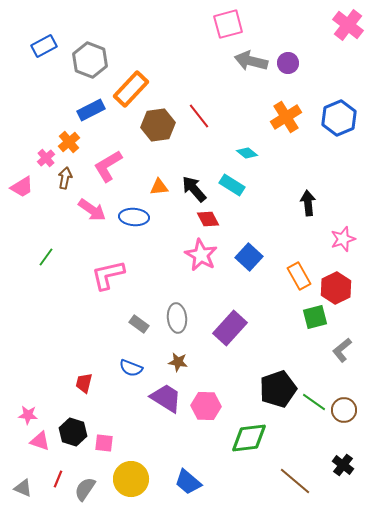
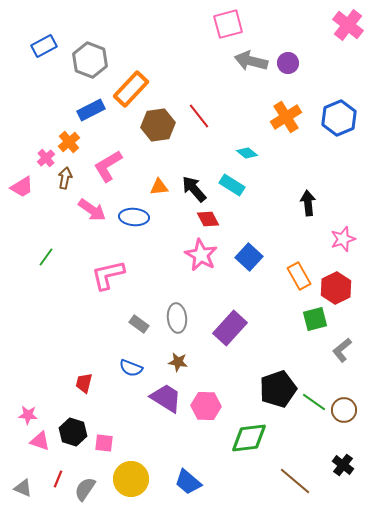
green square at (315, 317): moved 2 px down
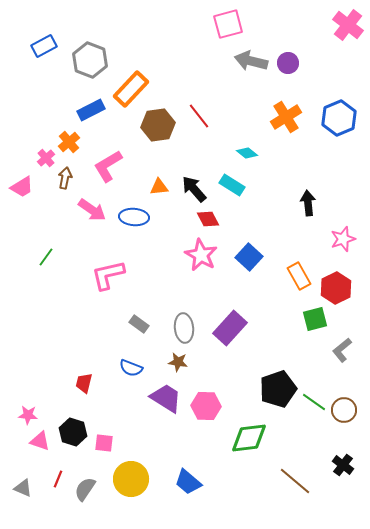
gray ellipse at (177, 318): moved 7 px right, 10 px down
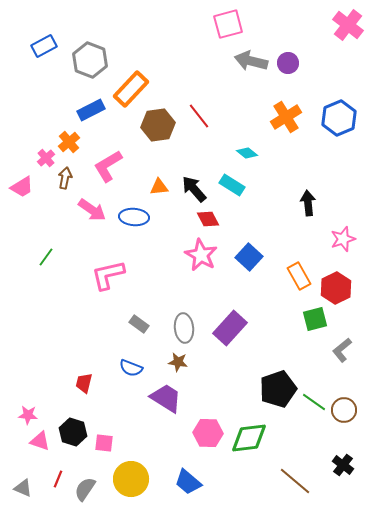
pink hexagon at (206, 406): moved 2 px right, 27 px down
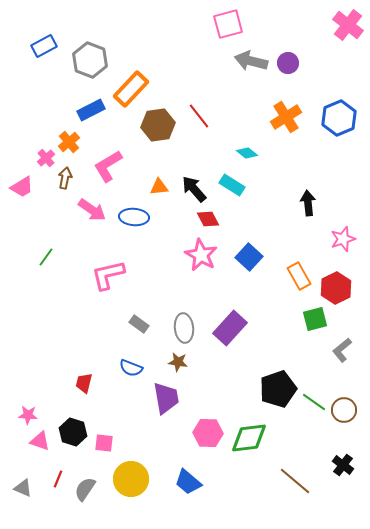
purple trapezoid at (166, 398): rotated 48 degrees clockwise
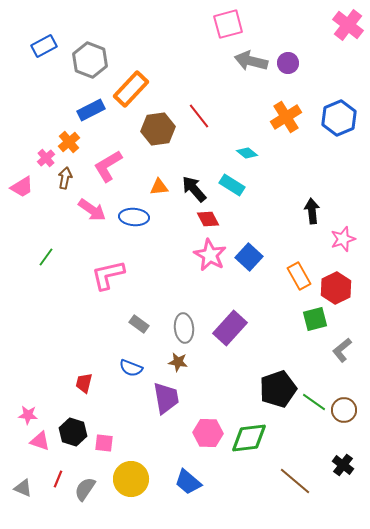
brown hexagon at (158, 125): moved 4 px down
black arrow at (308, 203): moved 4 px right, 8 px down
pink star at (201, 255): moved 9 px right
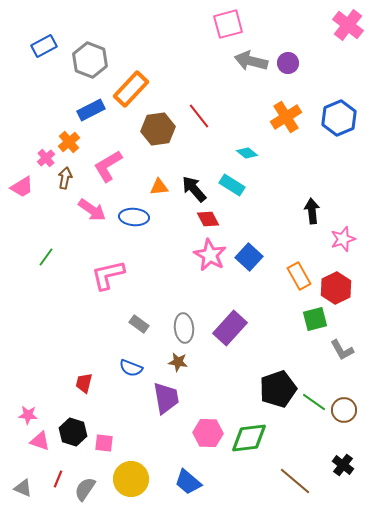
gray L-shape at (342, 350): rotated 80 degrees counterclockwise
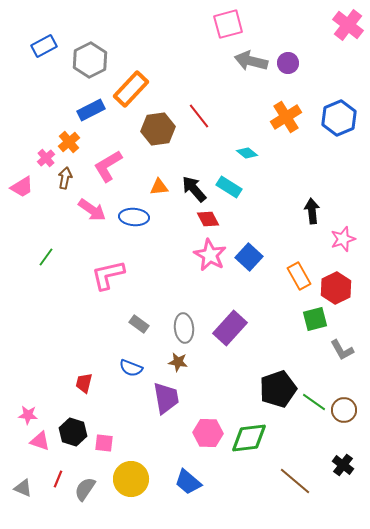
gray hexagon at (90, 60): rotated 12 degrees clockwise
cyan rectangle at (232, 185): moved 3 px left, 2 px down
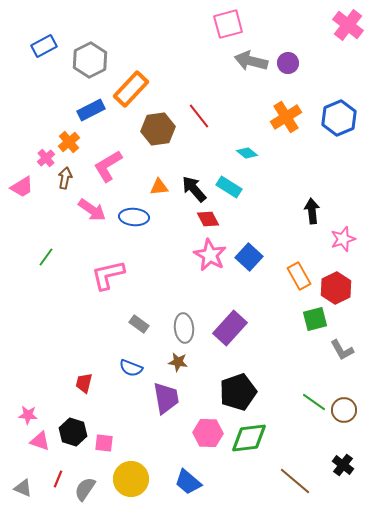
black pentagon at (278, 389): moved 40 px left, 3 px down
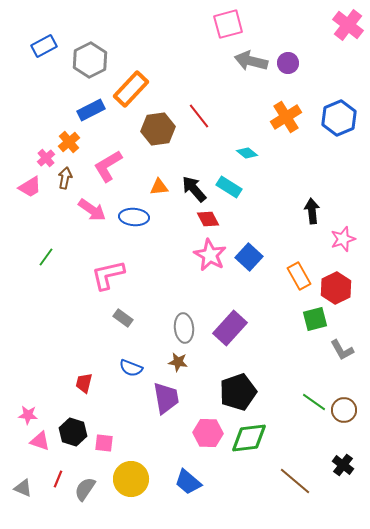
pink trapezoid at (22, 187): moved 8 px right
gray rectangle at (139, 324): moved 16 px left, 6 px up
